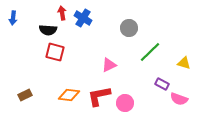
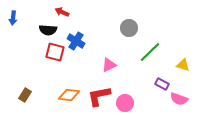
red arrow: moved 1 px up; rotated 56 degrees counterclockwise
blue cross: moved 7 px left, 23 px down
yellow triangle: moved 1 px left, 2 px down
brown rectangle: rotated 32 degrees counterclockwise
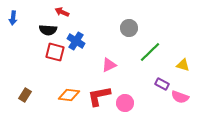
pink semicircle: moved 1 px right, 2 px up
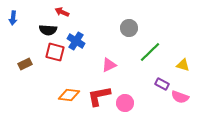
brown rectangle: moved 31 px up; rotated 32 degrees clockwise
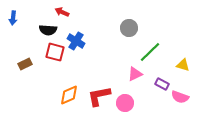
pink triangle: moved 26 px right, 9 px down
orange diamond: rotated 30 degrees counterclockwise
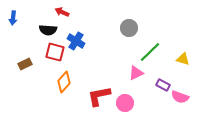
yellow triangle: moved 6 px up
pink triangle: moved 1 px right, 1 px up
purple rectangle: moved 1 px right, 1 px down
orange diamond: moved 5 px left, 13 px up; rotated 25 degrees counterclockwise
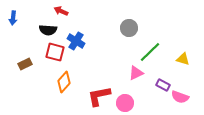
red arrow: moved 1 px left, 1 px up
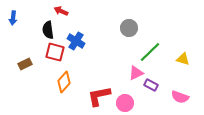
black semicircle: rotated 78 degrees clockwise
purple rectangle: moved 12 px left
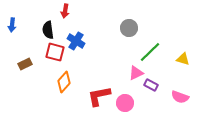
red arrow: moved 4 px right; rotated 104 degrees counterclockwise
blue arrow: moved 1 px left, 7 px down
